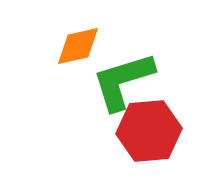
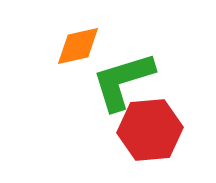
red hexagon: moved 1 px right, 1 px up
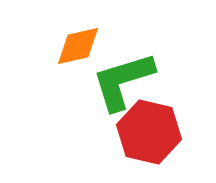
red hexagon: moved 1 px left, 2 px down; rotated 18 degrees clockwise
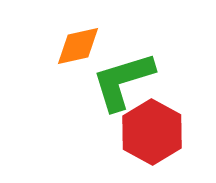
red hexagon: moved 3 px right; rotated 16 degrees clockwise
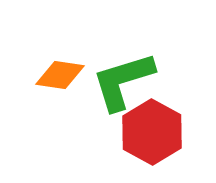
orange diamond: moved 18 px left, 29 px down; rotated 21 degrees clockwise
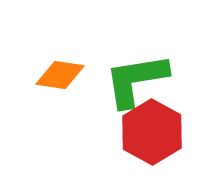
green L-shape: moved 13 px right, 1 px up; rotated 8 degrees clockwise
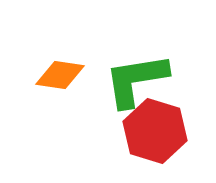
red hexagon: moved 3 px right, 1 px up; rotated 12 degrees counterclockwise
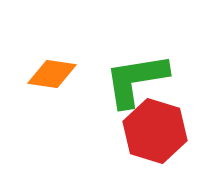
orange diamond: moved 8 px left, 1 px up
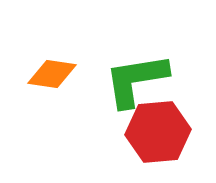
red hexagon: moved 3 px right, 1 px down; rotated 22 degrees counterclockwise
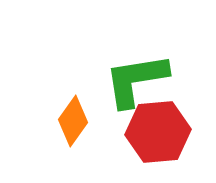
orange diamond: moved 21 px right, 47 px down; rotated 63 degrees counterclockwise
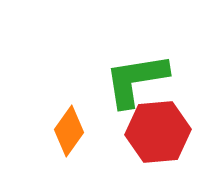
orange diamond: moved 4 px left, 10 px down
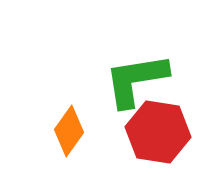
red hexagon: rotated 14 degrees clockwise
